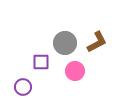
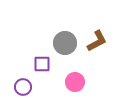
brown L-shape: moved 1 px up
purple square: moved 1 px right, 2 px down
pink circle: moved 11 px down
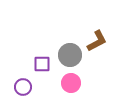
gray circle: moved 5 px right, 12 px down
pink circle: moved 4 px left, 1 px down
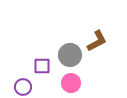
purple square: moved 2 px down
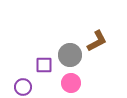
purple square: moved 2 px right, 1 px up
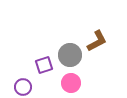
purple square: rotated 18 degrees counterclockwise
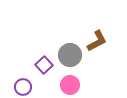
purple square: rotated 24 degrees counterclockwise
pink circle: moved 1 px left, 2 px down
